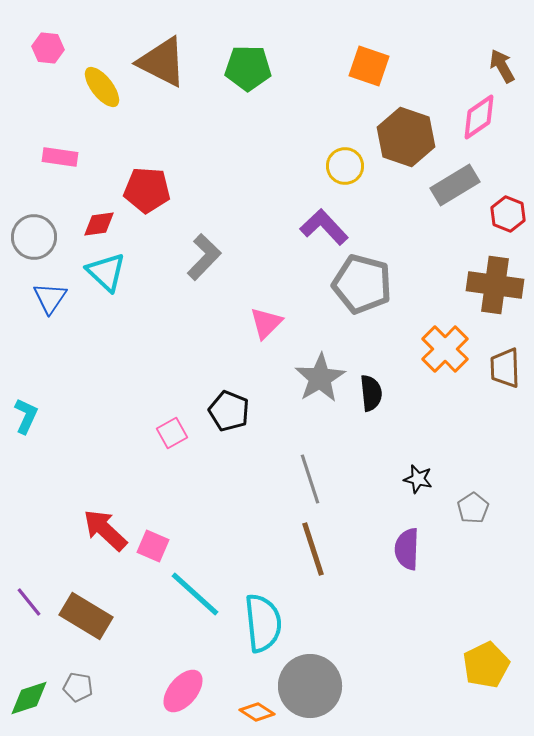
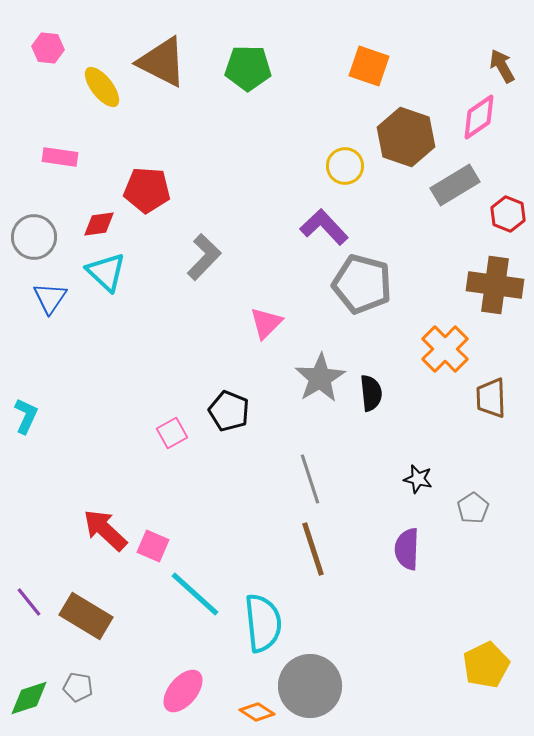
brown trapezoid at (505, 368): moved 14 px left, 30 px down
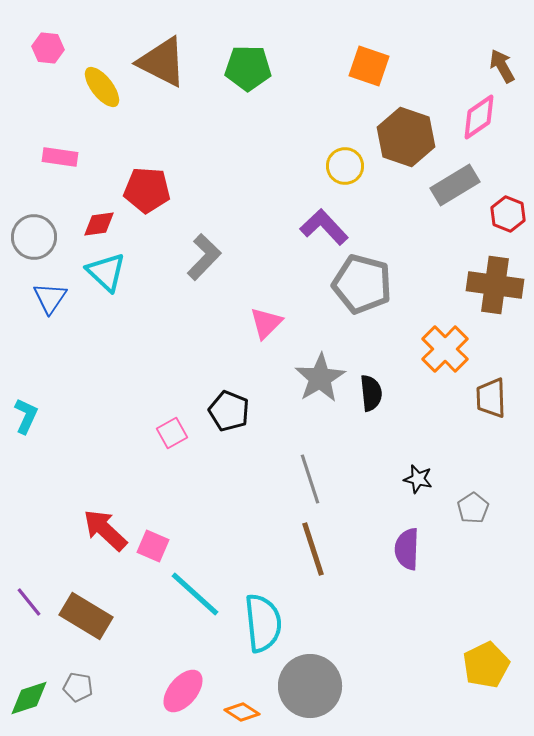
orange diamond at (257, 712): moved 15 px left
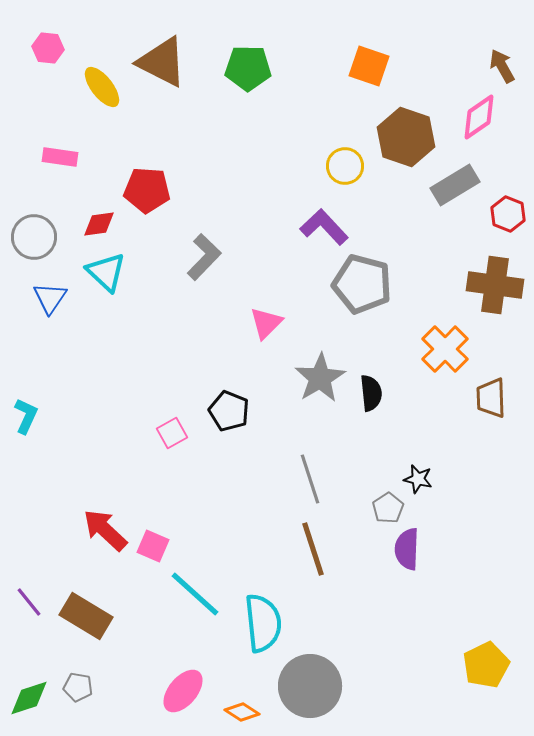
gray pentagon at (473, 508): moved 85 px left
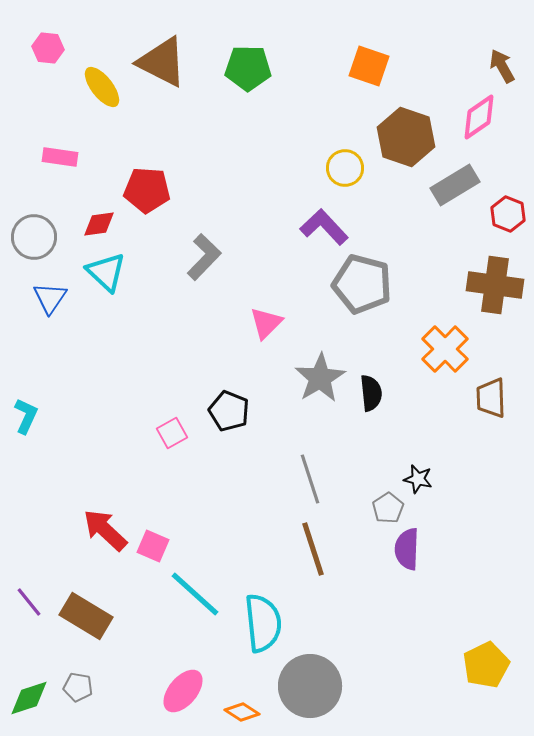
yellow circle at (345, 166): moved 2 px down
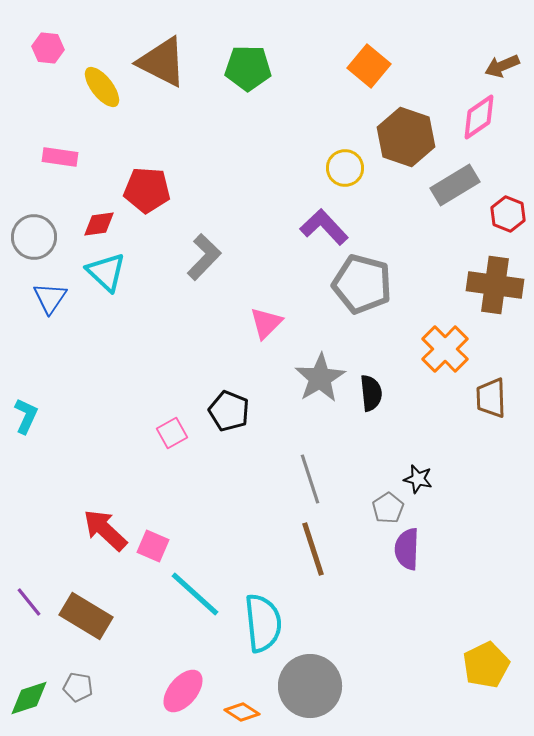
orange square at (369, 66): rotated 21 degrees clockwise
brown arrow at (502, 66): rotated 84 degrees counterclockwise
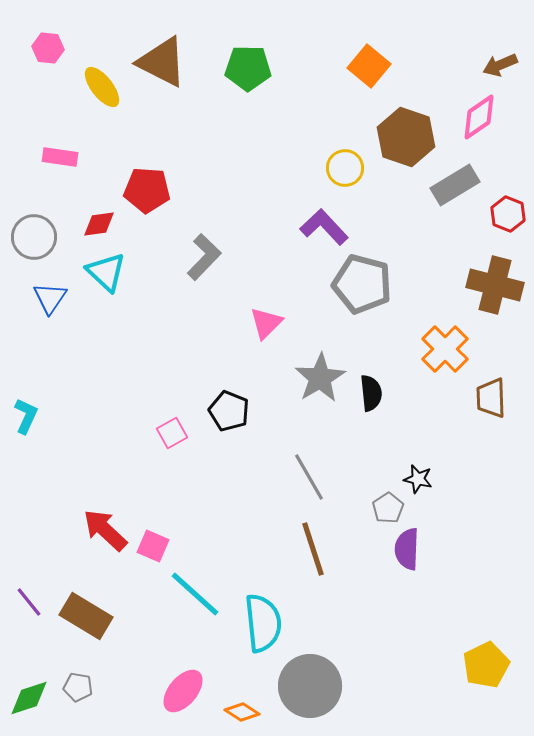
brown arrow at (502, 66): moved 2 px left, 1 px up
brown cross at (495, 285): rotated 6 degrees clockwise
gray line at (310, 479): moved 1 px left, 2 px up; rotated 12 degrees counterclockwise
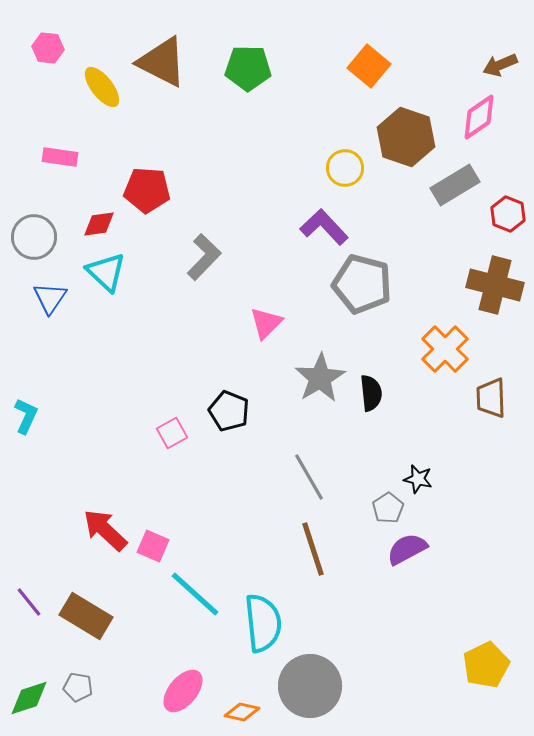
purple semicircle at (407, 549): rotated 60 degrees clockwise
orange diamond at (242, 712): rotated 20 degrees counterclockwise
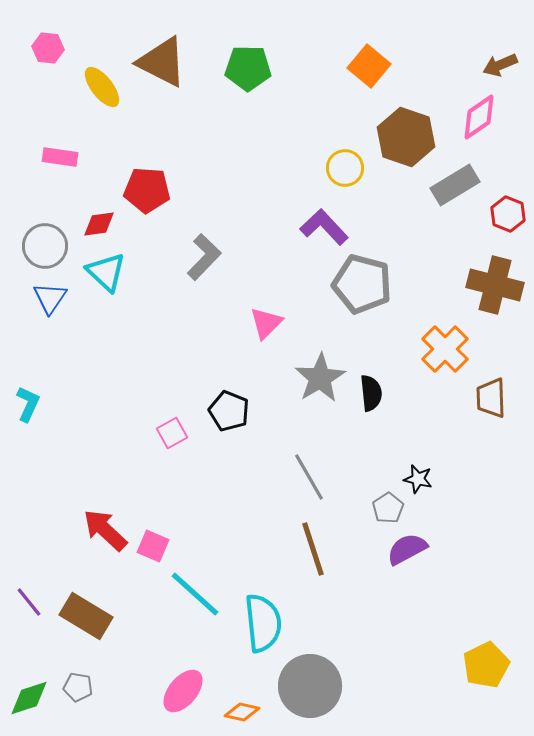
gray circle at (34, 237): moved 11 px right, 9 px down
cyan L-shape at (26, 416): moved 2 px right, 12 px up
